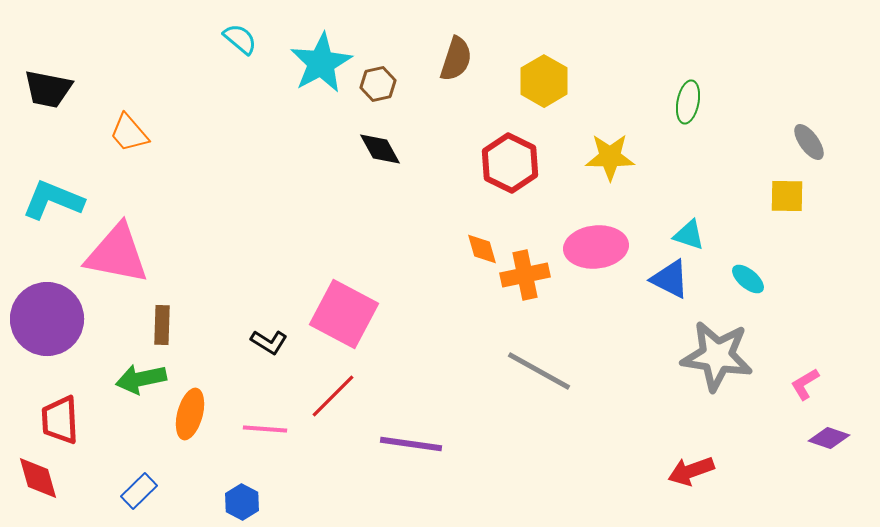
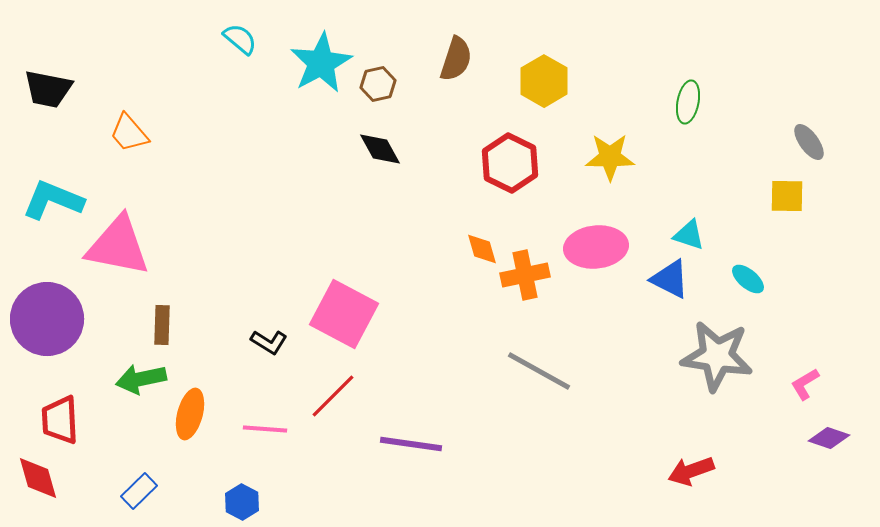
pink triangle: moved 1 px right, 8 px up
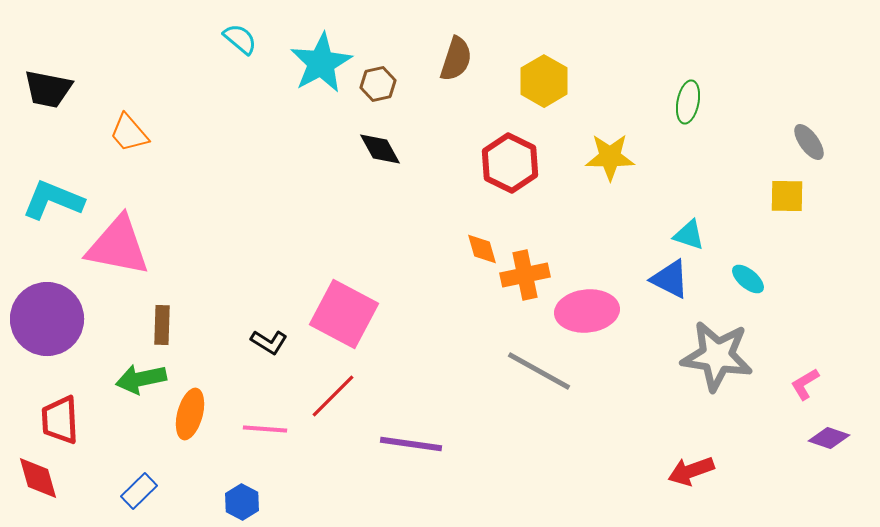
pink ellipse: moved 9 px left, 64 px down
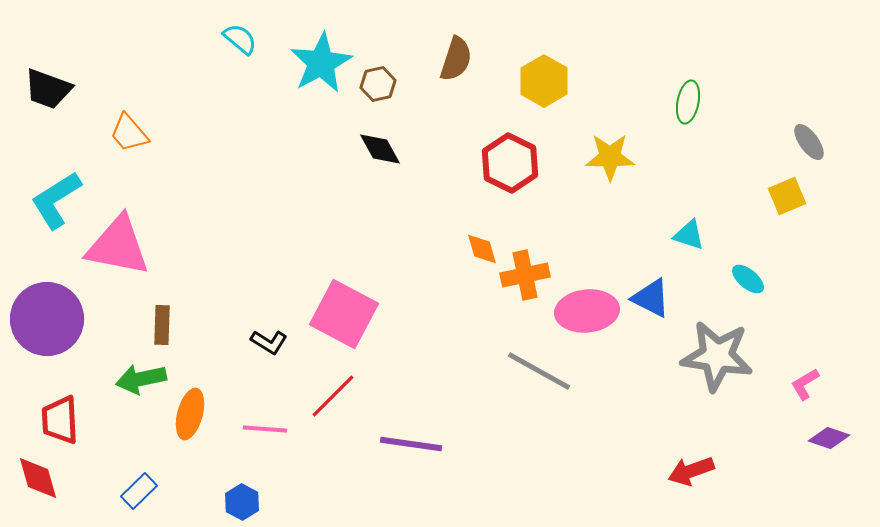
black trapezoid: rotated 9 degrees clockwise
yellow square: rotated 24 degrees counterclockwise
cyan L-shape: moved 3 px right; rotated 54 degrees counterclockwise
blue triangle: moved 19 px left, 19 px down
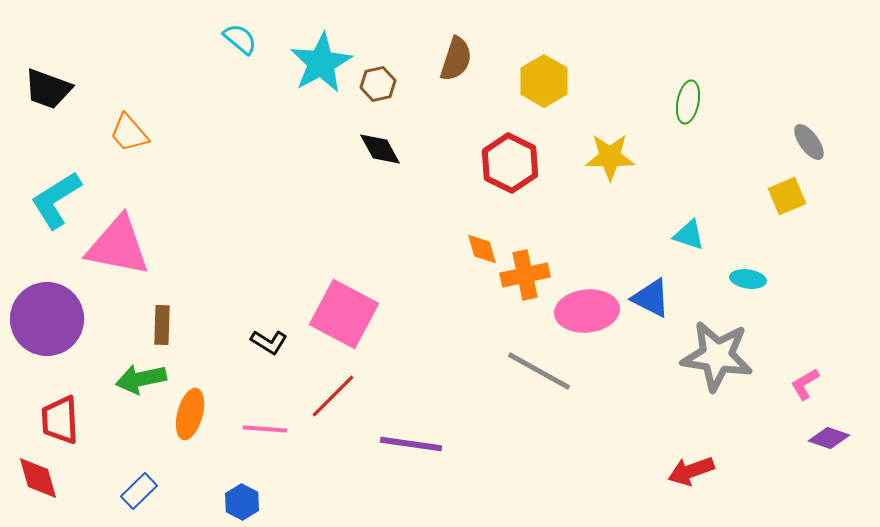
cyan ellipse: rotated 32 degrees counterclockwise
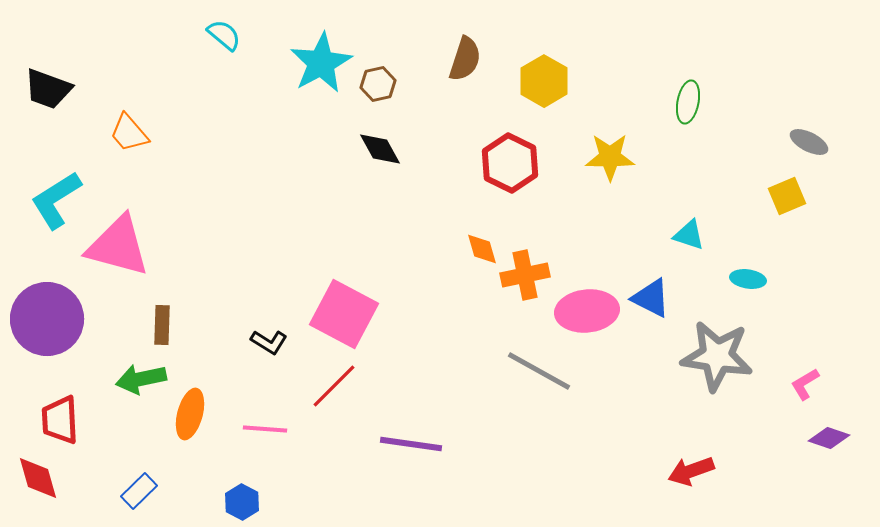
cyan semicircle: moved 16 px left, 4 px up
brown semicircle: moved 9 px right
gray ellipse: rotated 27 degrees counterclockwise
pink triangle: rotated 4 degrees clockwise
red line: moved 1 px right, 10 px up
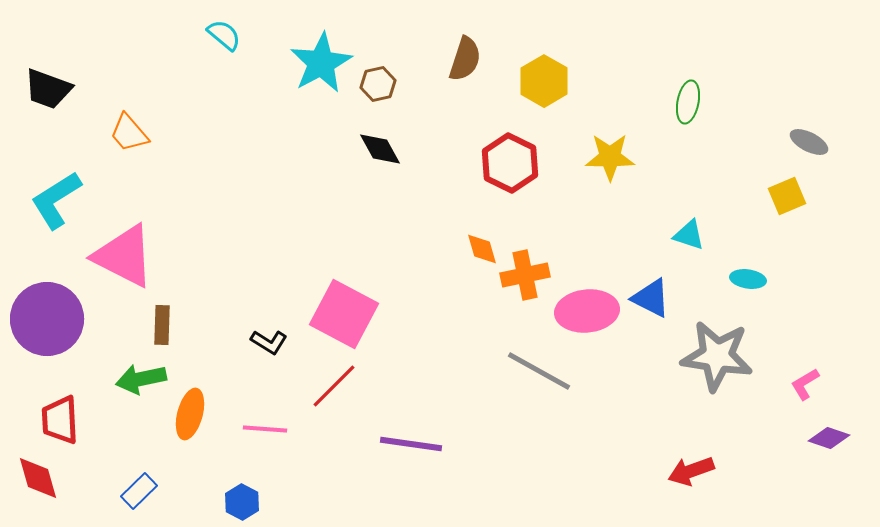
pink triangle: moved 6 px right, 10 px down; rotated 12 degrees clockwise
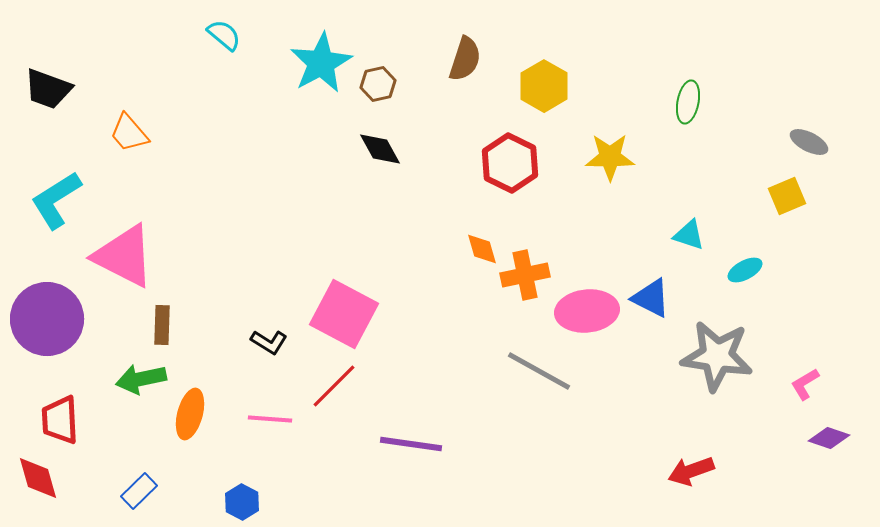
yellow hexagon: moved 5 px down
cyan ellipse: moved 3 px left, 9 px up; rotated 36 degrees counterclockwise
pink line: moved 5 px right, 10 px up
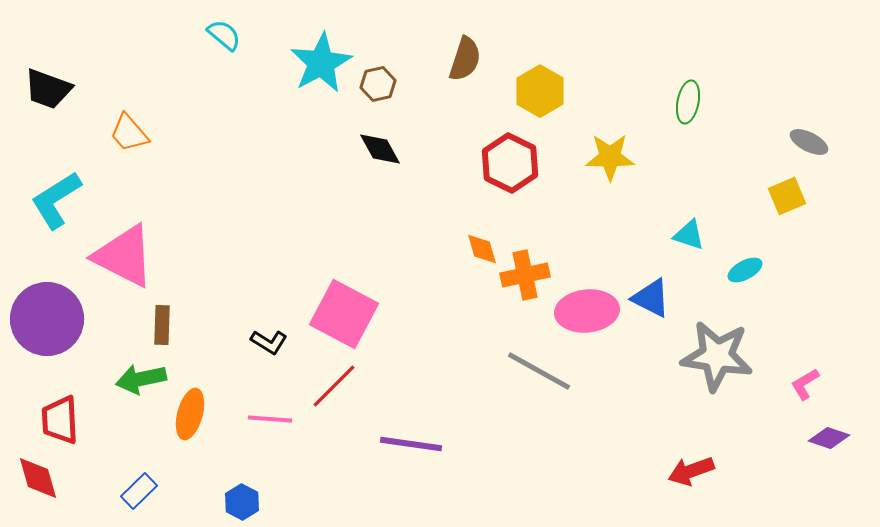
yellow hexagon: moved 4 px left, 5 px down
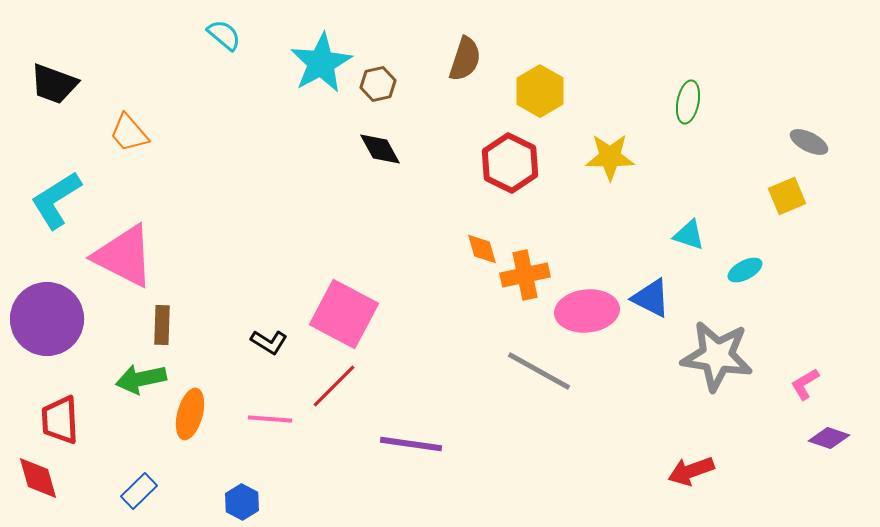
black trapezoid: moved 6 px right, 5 px up
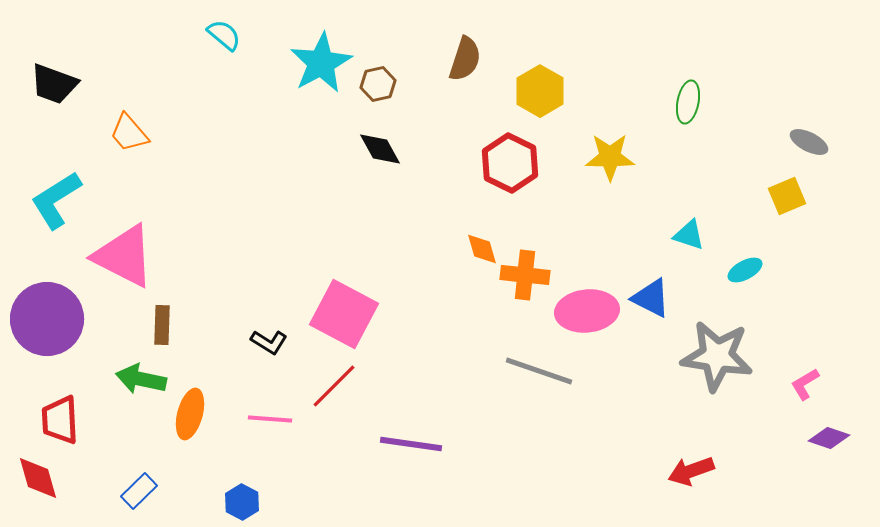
orange cross: rotated 18 degrees clockwise
gray line: rotated 10 degrees counterclockwise
green arrow: rotated 24 degrees clockwise
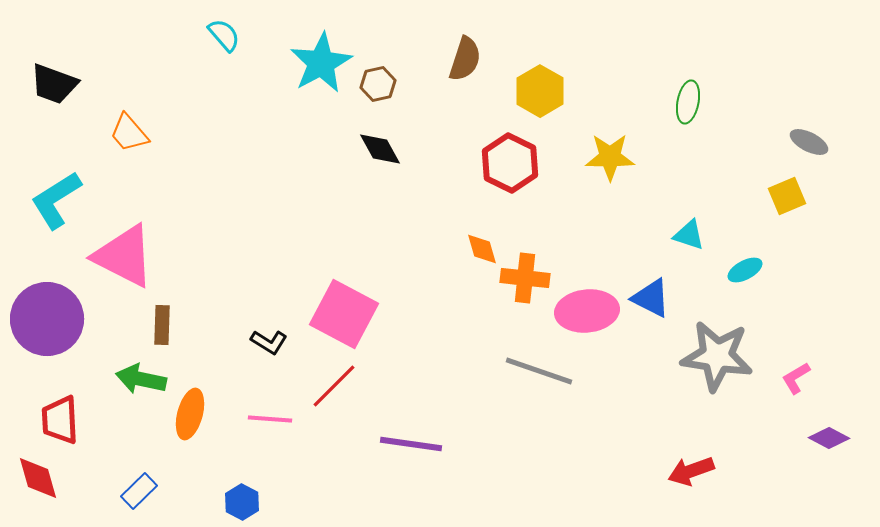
cyan semicircle: rotated 9 degrees clockwise
orange cross: moved 3 px down
pink L-shape: moved 9 px left, 6 px up
purple diamond: rotated 9 degrees clockwise
